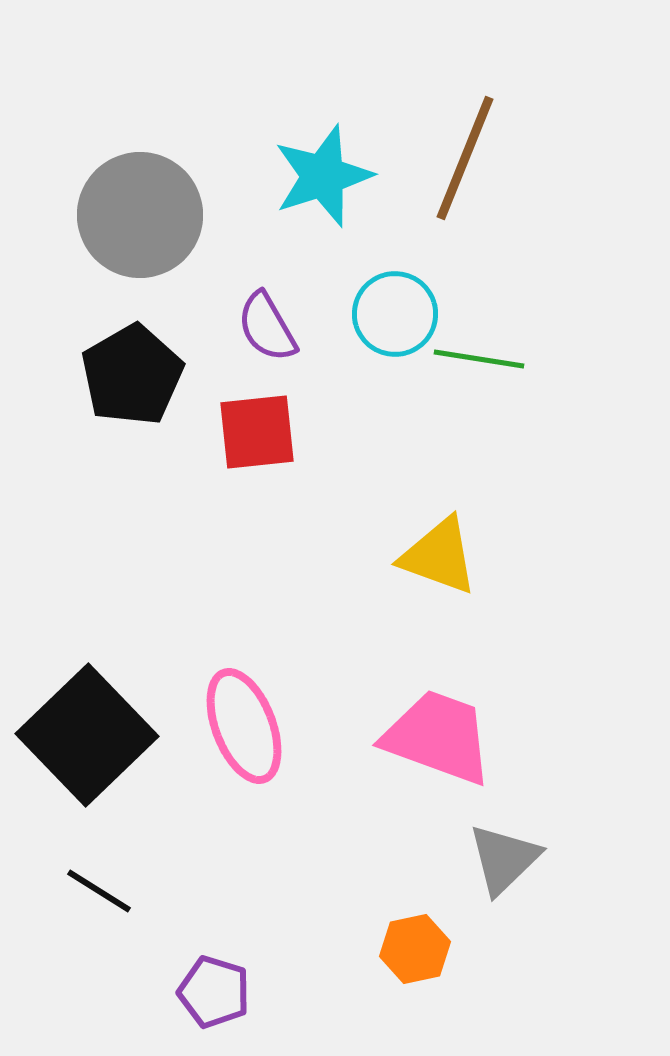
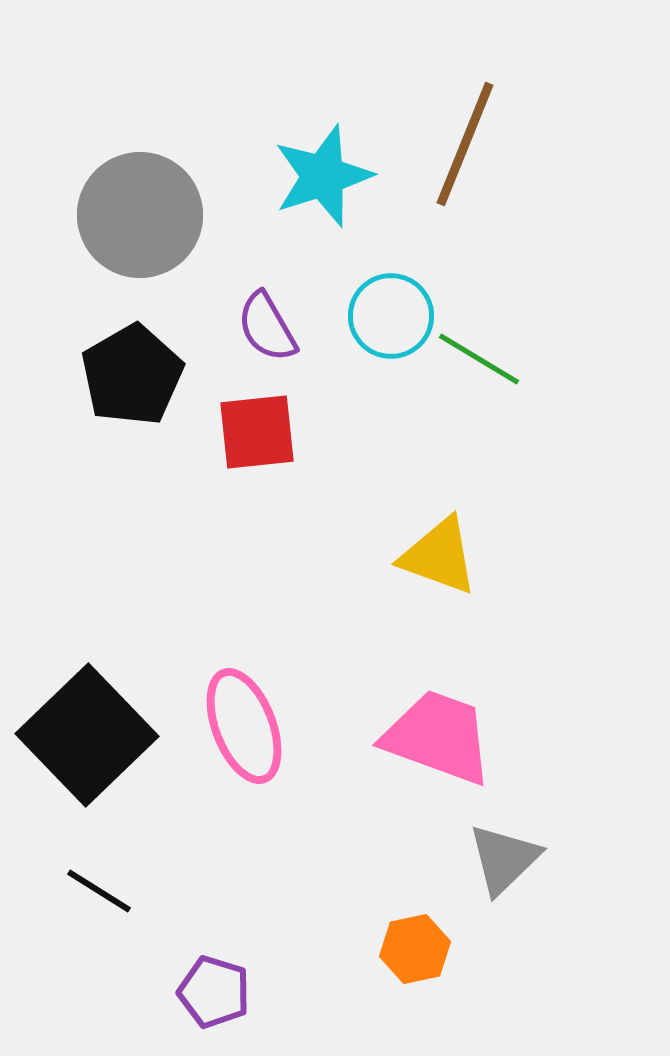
brown line: moved 14 px up
cyan circle: moved 4 px left, 2 px down
green line: rotated 22 degrees clockwise
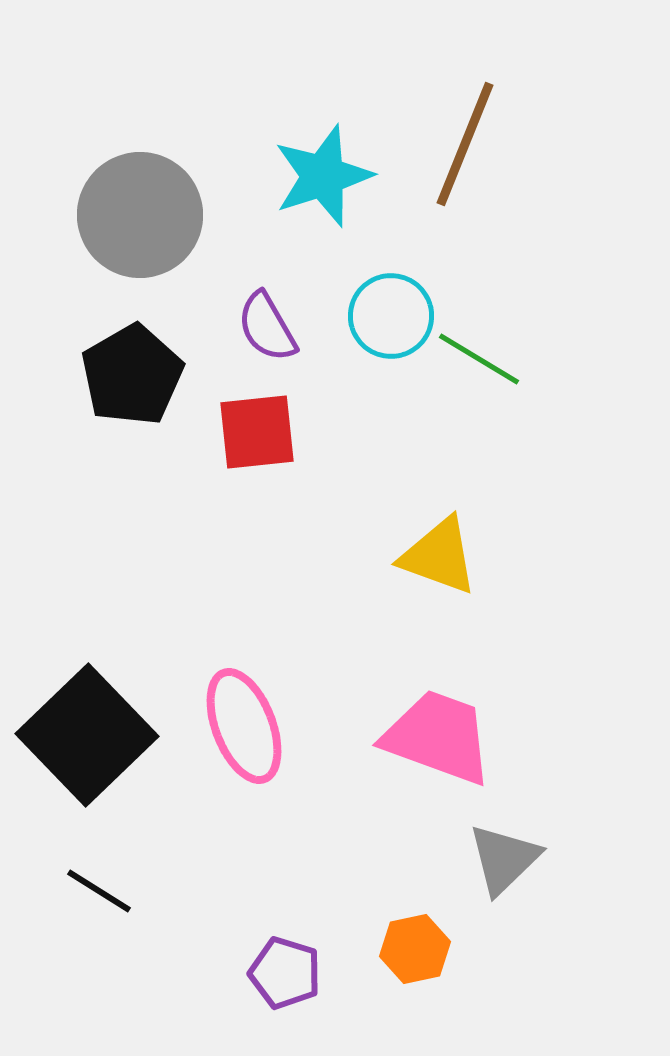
purple pentagon: moved 71 px right, 19 px up
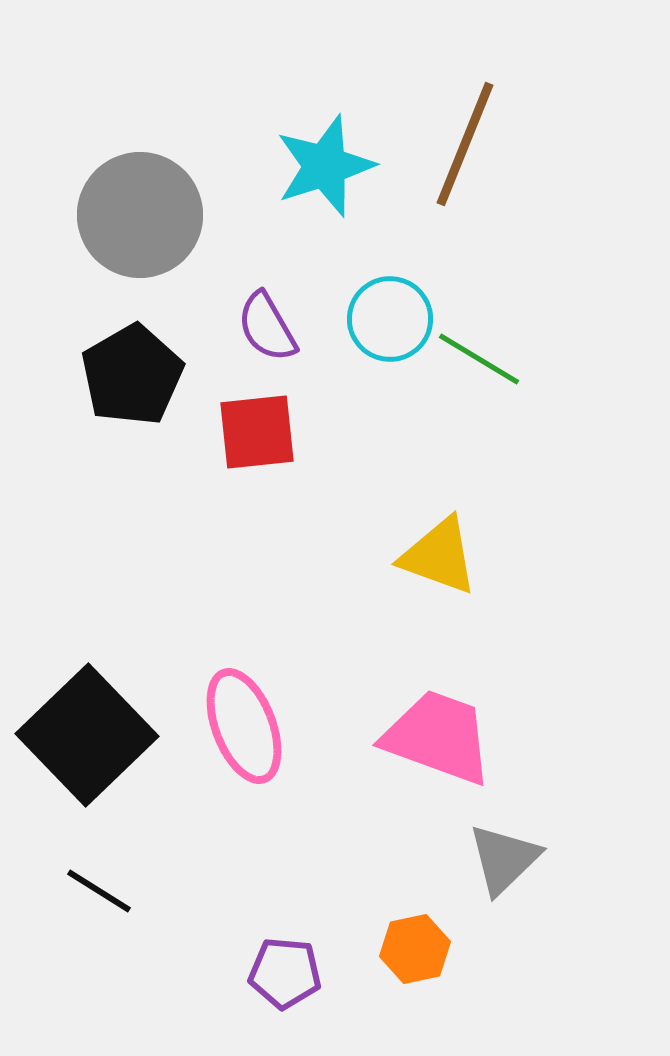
cyan star: moved 2 px right, 10 px up
cyan circle: moved 1 px left, 3 px down
purple pentagon: rotated 12 degrees counterclockwise
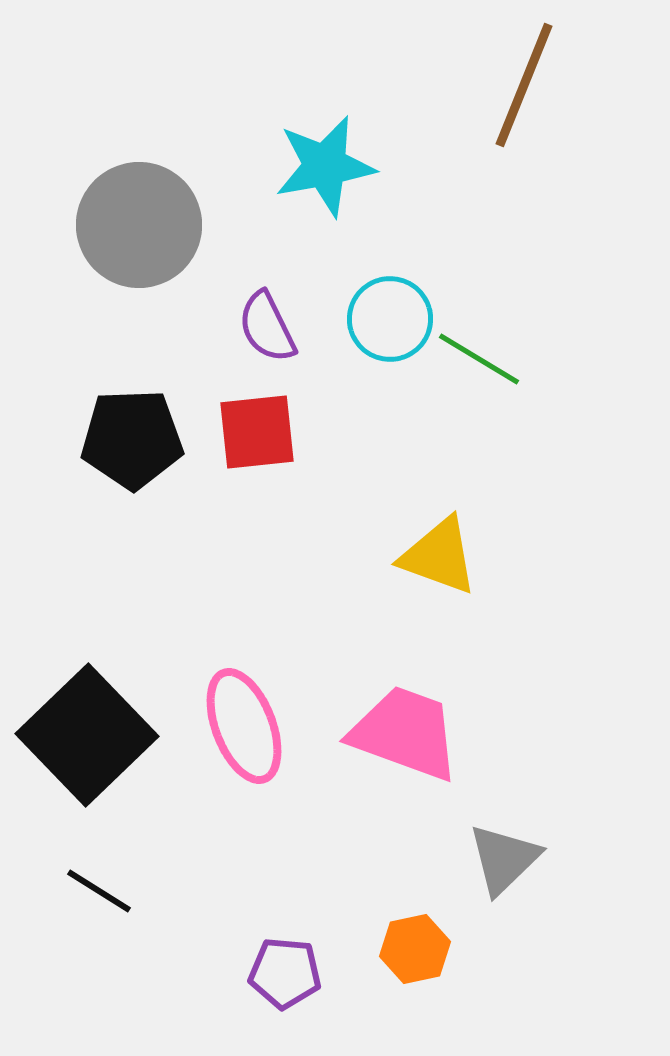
brown line: moved 59 px right, 59 px up
cyan star: rotated 8 degrees clockwise
gray circle: moved 1 px left, 10 px down
purple semicircle: rotated 4 degrees clockwise
black pentagon: moved 64 px down; rotated 28 degrees clockwise
pink trapezoid: moved 33 px left, 4 px up
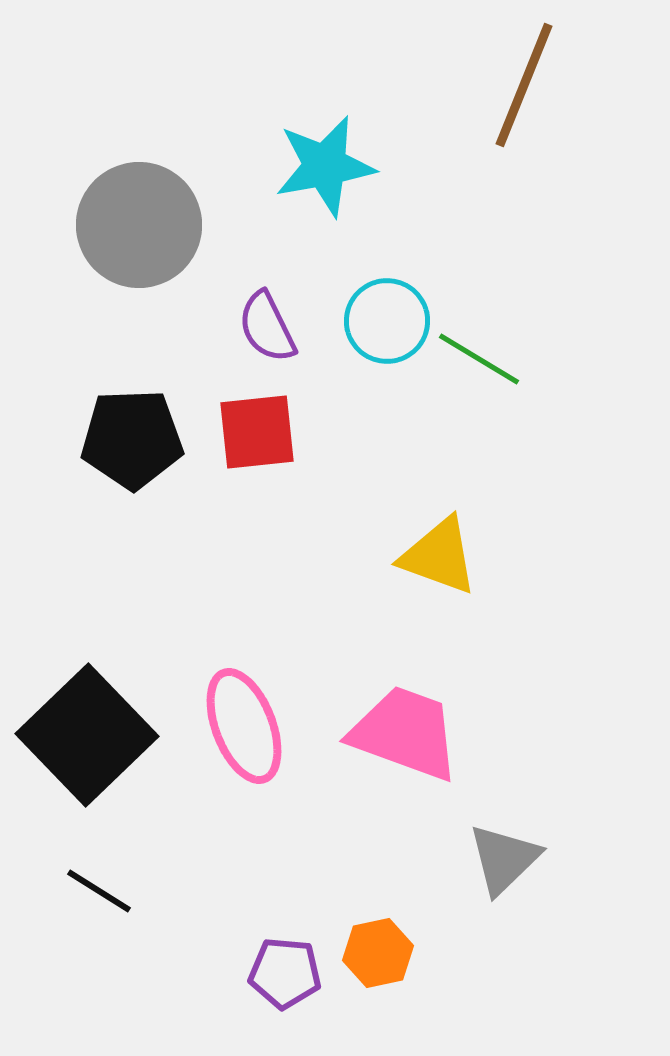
cyan circle: moved 3 px left, 2 px down
orange hexagon: moved 37 px left, 4 px down
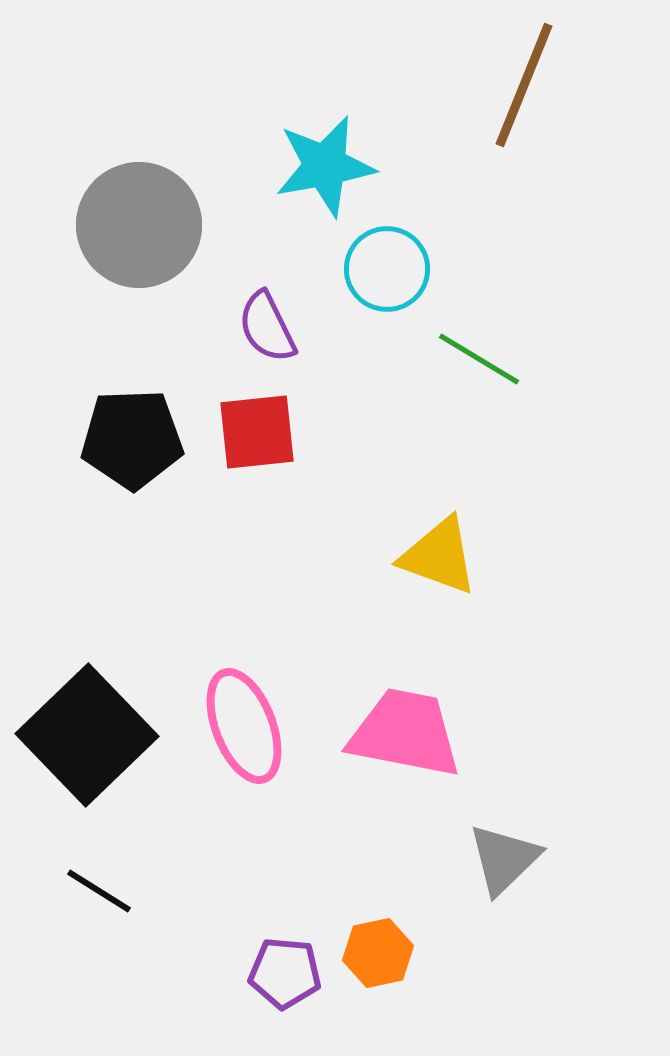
cyan circle: moved 52 px up
pink trapezoid: rotated 9 degrees counterclockwise
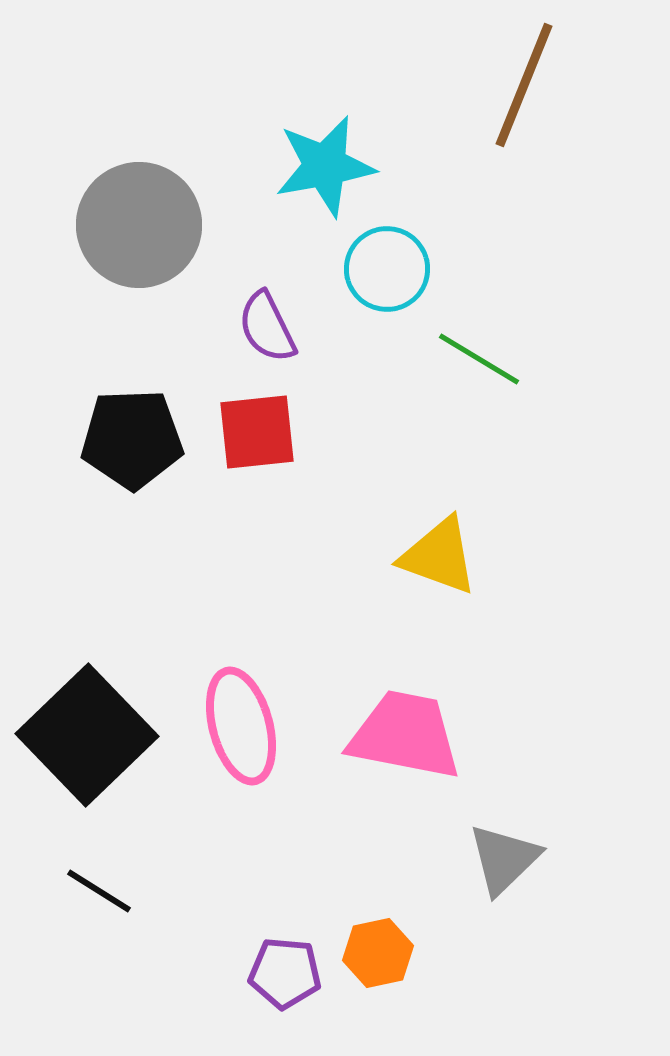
pink ellipse: moved 3 px left; rotated 6 degrees clockwise
pink trapezoid: moved 2 px down
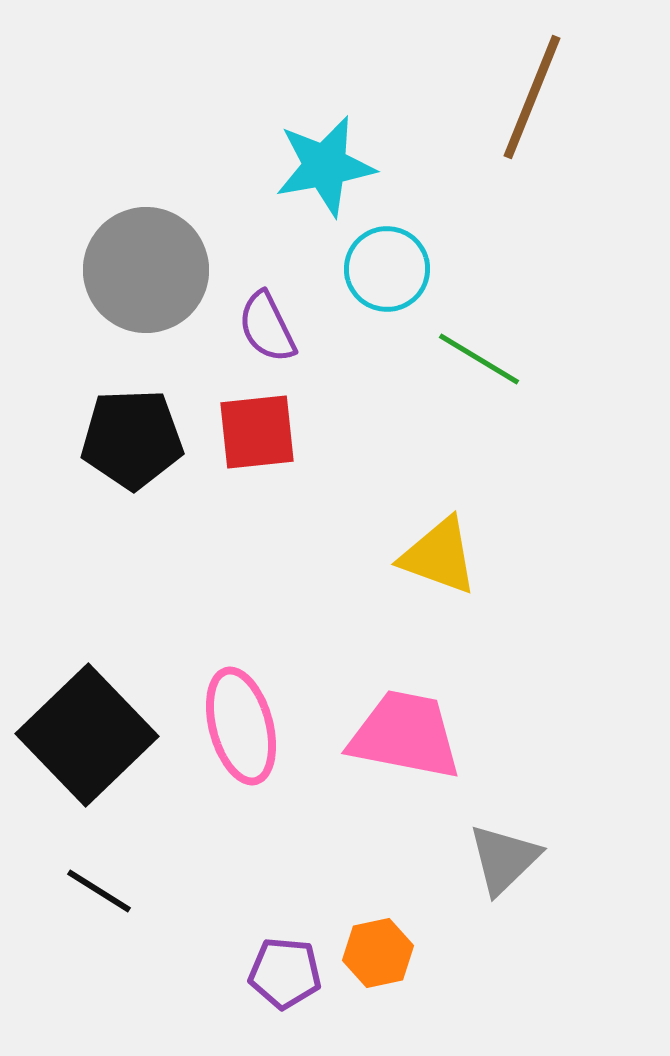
brown line: moved 8 px right, 12 px down
gray circle: moved 7 px right, 45 px down
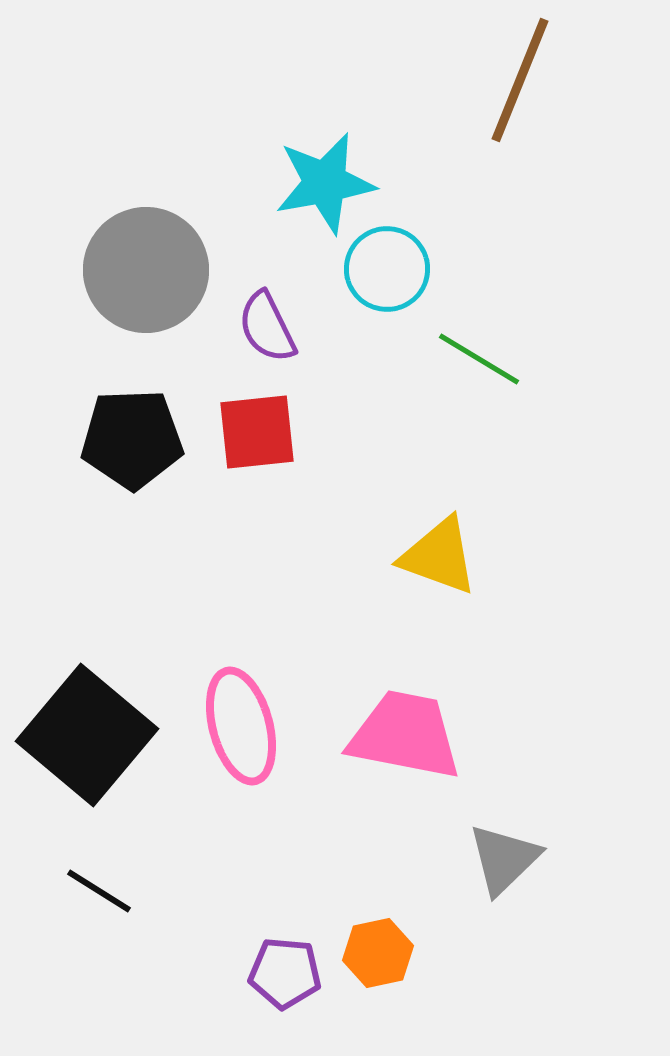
brown line: moved 12 px left, 17 px up
cyan star: moved 17 px down
black square: rotated 6 degrees counterclockwise
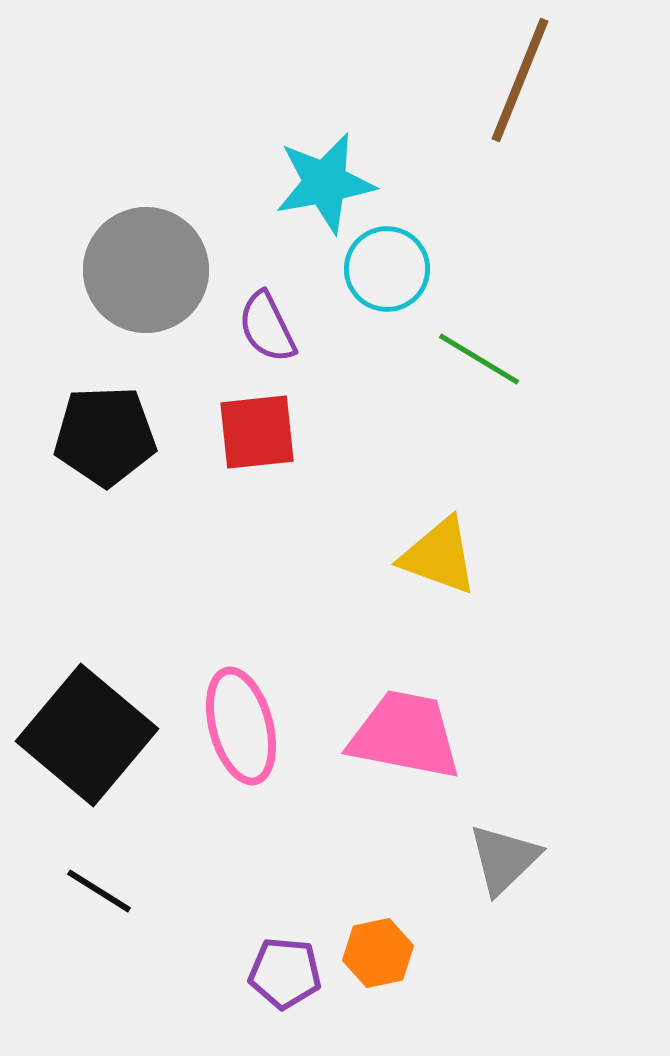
black pentagon: moved 27 px left, 3 px up
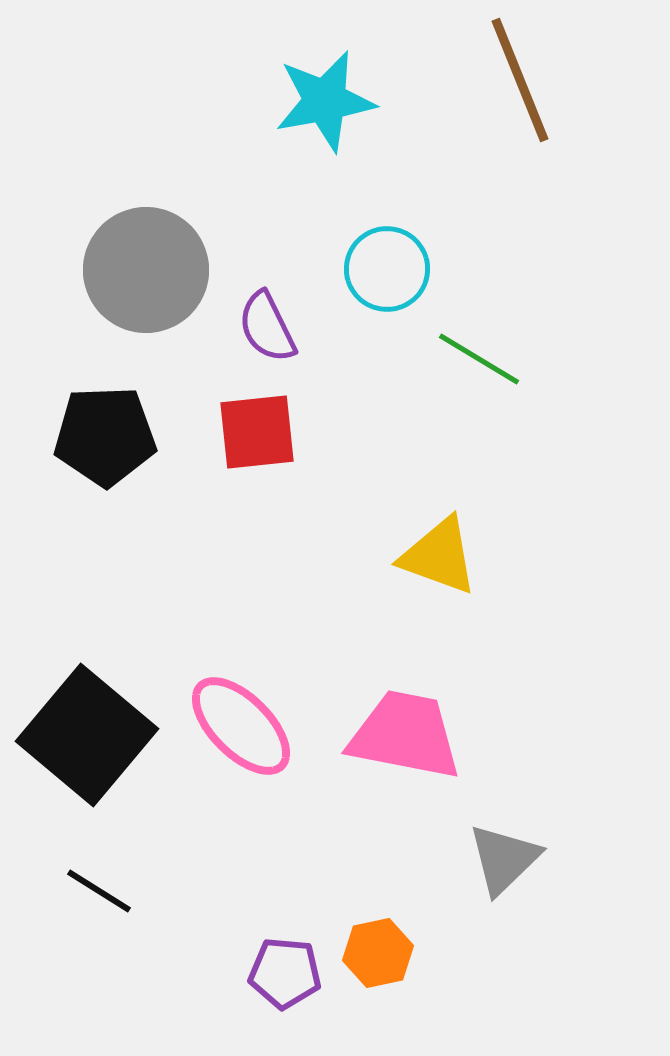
brown line: rotated 44 degrees counterclockwise
cyan star: moved 82 px up
pink ellipse: rotated 30 degrees counterclockwise
